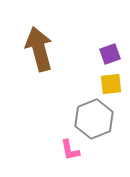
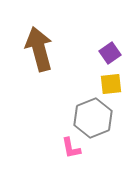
purple square: moved 1 px up; rotated 15 degrees counterclockwise
gray hexagon: moved 1 px left, 1 px up
pink L-shape: moved 1 px right, 2 px up
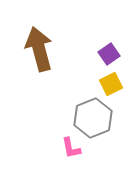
purple square: moved 1 px left, 1 px down
yellow square: rotated 20 degrees counterclockwise
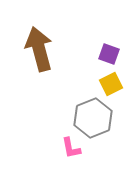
purple square: rotated 35 degrees counterclockwise
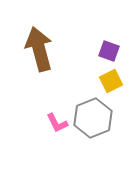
purple square: moved 3 px up
yellow square: moved 3 px up
pink L-shape: moved 14 px left, 25 px up; rotated 15 degrees counterclockwise
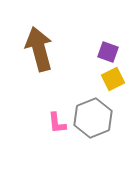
purple square: moved 1 px left, 1 px down
yellow square: moved 2 px right, 2 px up
pink L-shape: rotated 20 degrees clockwise
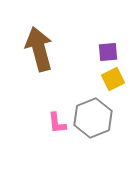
purple square: rotated 25 degrees counterclockwise
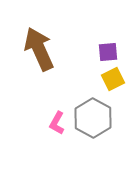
brown arrow: rotated 9 degrees counterclockwise
gray hexagon: rotated 9 degrees counterclockwise
pink L-shape: rotated 35 degrees clockwise
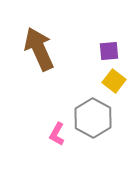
purple square: moved 1 px right, 1 px up
yellow square: moved 1 px right, 2 px down; rotated 25 degrees counterclockwise
pink L-shape: moved 11 px down
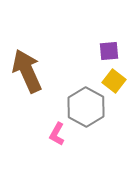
brown arrow: moved 12 px left, 22 px down
gray hexagon: moved 7 px left, 11 px up
